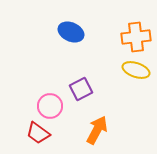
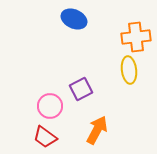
blue ellipse: moved 3 px right, 13 px up
yellow ellipse: moved 7 px left; rotated 64 degrees clockwise
red trapezoid: moved 7 px right, 4 px down
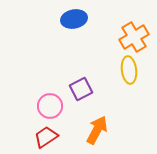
blue ellipse: rotated 35 degrees counterclockwise
orange cross: moved 2 px left; rotated 24 degrees counterclockwise
red trapezoid: moved 1 px right; rotated 110 degrees clockwise
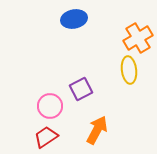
orange cross: moved 4 px right, 1 px down
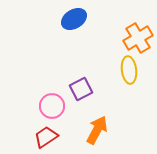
blue ellipse: rotated 20 degrees counterclockwise
pink circle: moved 2 px right
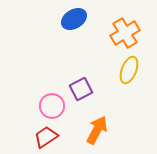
orange cross: moved 13 px left, 5 px up
yellow ellipse: rotated 28 degrees clockwise
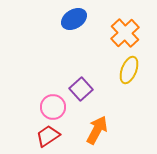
orange cross: rotated 12 degrees counterclockwise
purple square: rotated 15 degrees counterclockwise
pink circle: moved 1 px right, 1 px down
red trapezoid: moved 2 px right, 1 px up
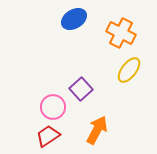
orange cross: moved 4 px left; rotated 20 degrees counterclockwise
yellow ellipse: rotated 16 degrees clockwise
